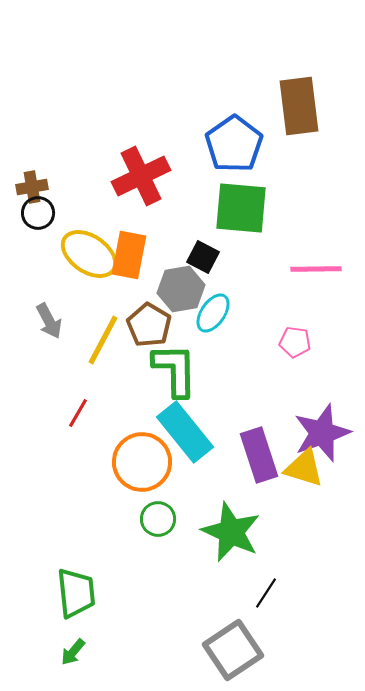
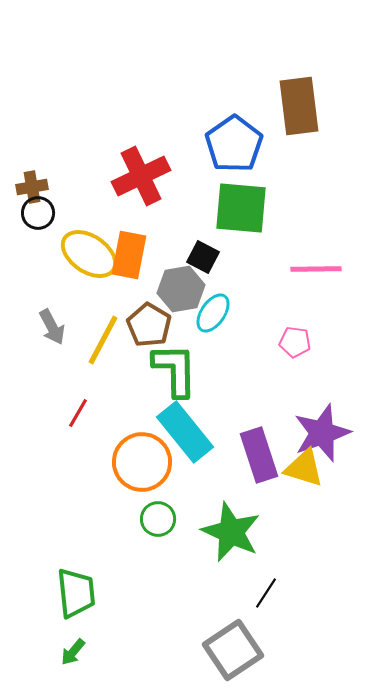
gray arrow: moved 3 px right, 6 px down
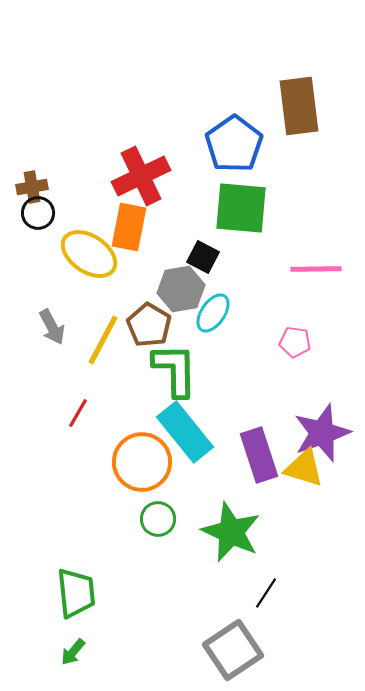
orange rectangle: moved 28 px up
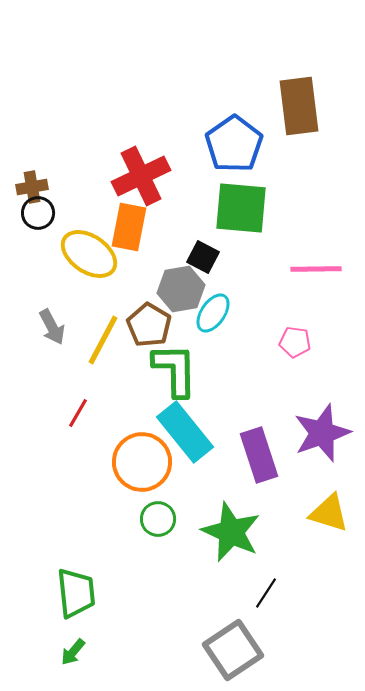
yellow triangle: moved 25 px right, 45 px down
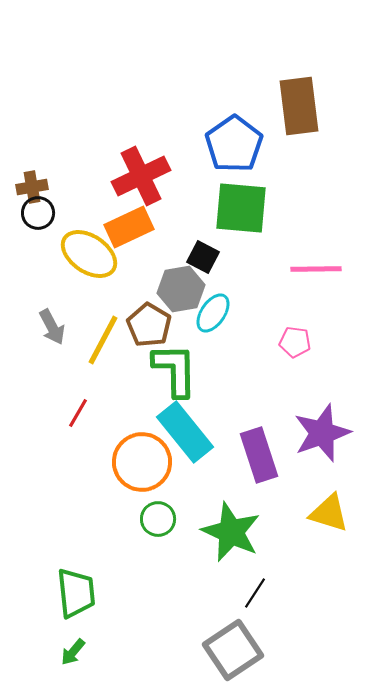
orange rectangle: rotated 54 degrees clockwise
black line: moved 11 px left
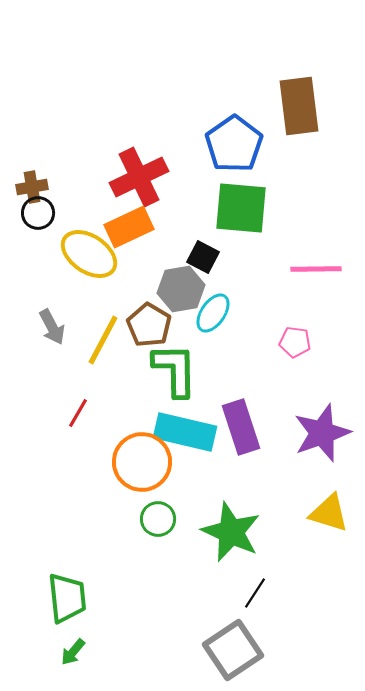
red cross: moved 2 px left, 1 px down
cyan rectangle: rotated 38 degrees counterclockwise
purple rectangle: moved 18 px left, 28 px up
green trapezoid: moved 9 px left, 5 px down
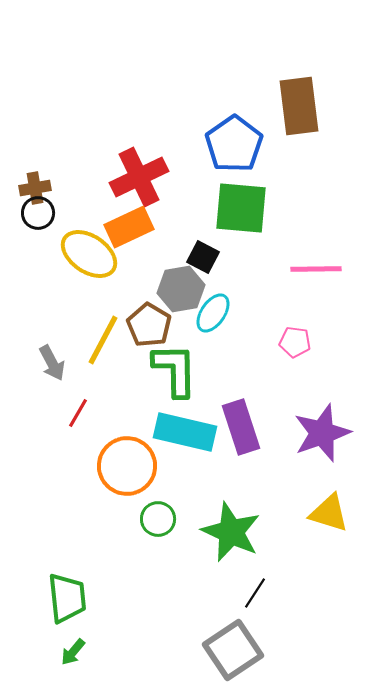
brown cross: moved 3 px right, 1 px down
gray arrow: moved 36 px down
orange circle: moved 15 px left, 4 px down
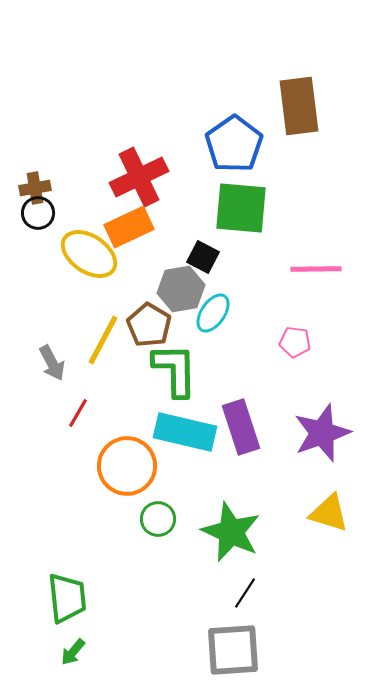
black line: moved 10 px left
gray square: rotated 30 degrees clockwise
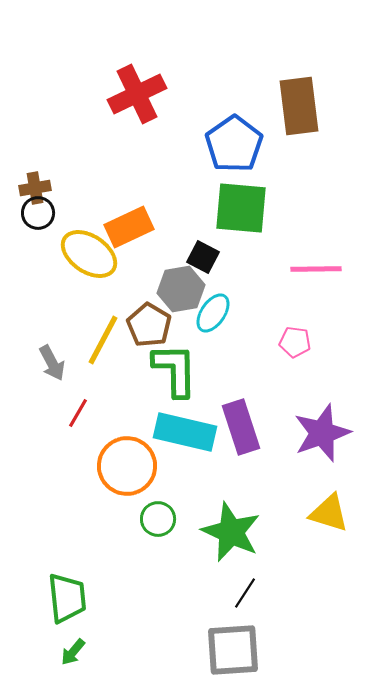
red cross: moved 2 px left, 83 px up
